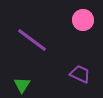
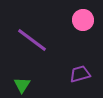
purple trapezoid: rotated 40 degrees counterclockwise
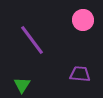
purple line: rotated 16 degrees clockwise
purple trapezoid: rotated 20 degrees clockwise
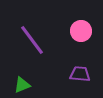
pink circle: moved 2 px left, 11 px down
green triangle: rotated 36 degrees clockwise
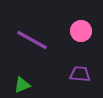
purple line: rotated 24 degrees counterclockwise
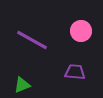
purple trapezoid: moved 5 px left, 2 px up
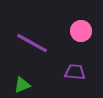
purple line: moved 3 px down
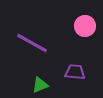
pink circle: moved 4 px right, 5 px up
green triangle: moved 18 px right
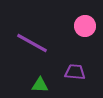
green triangle: rotated 24 degrees clockwise
